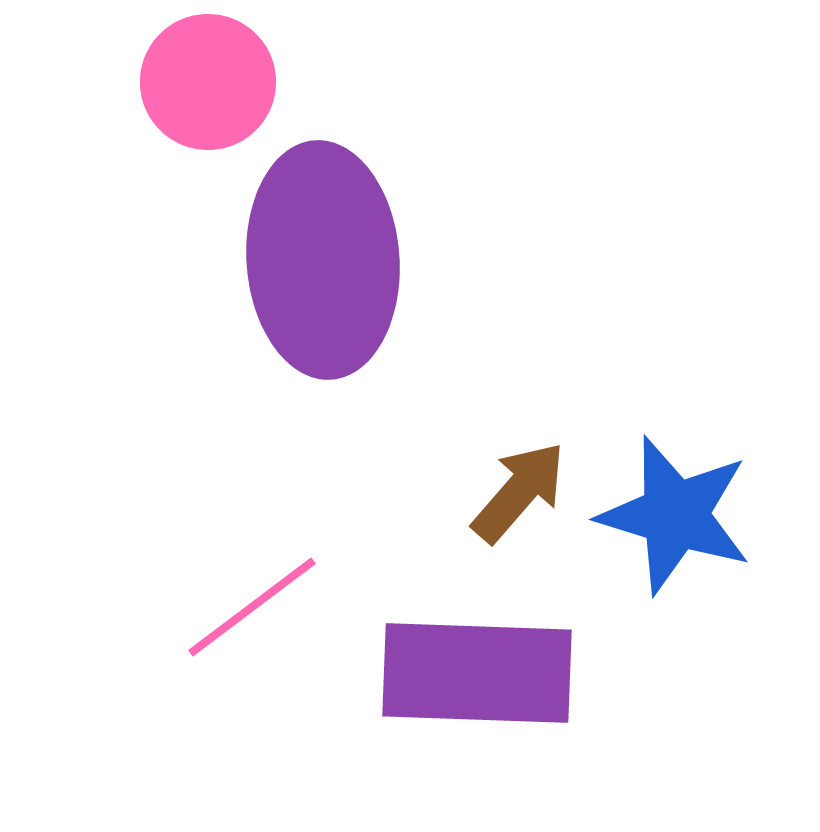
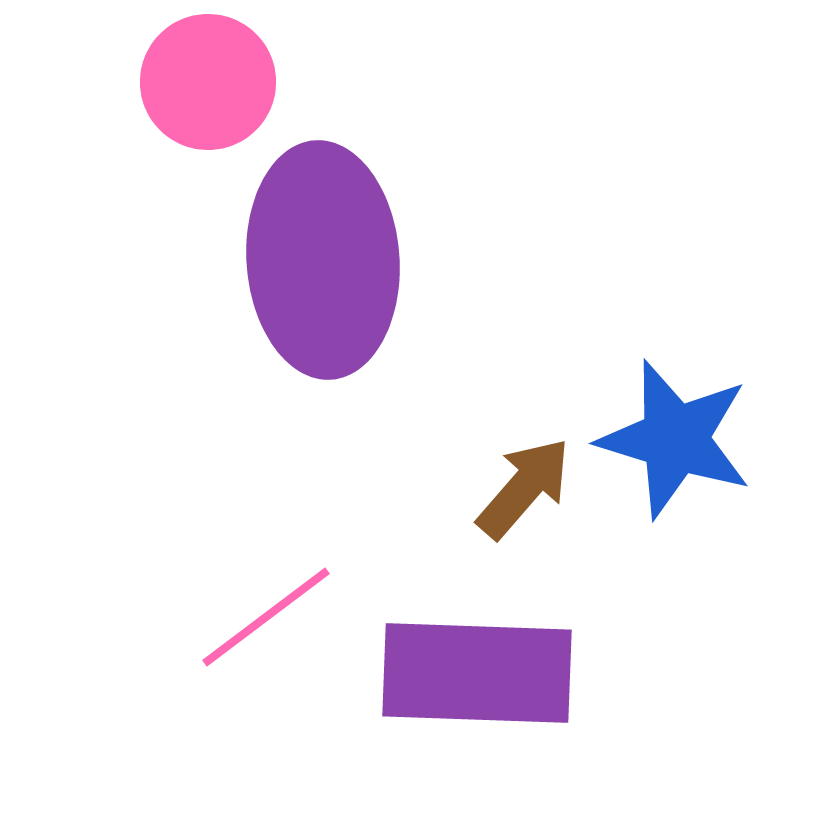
brown arrow: moved 5 px right, 4 px up
blue star: moved 76 px up
pink line: moved 14 px right, 10 px down
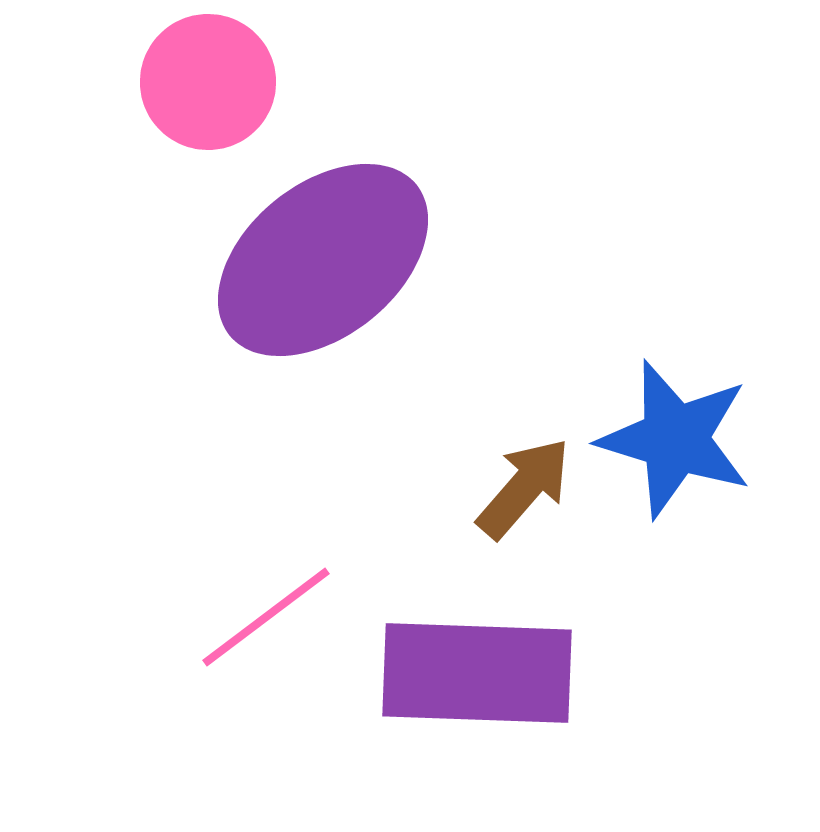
purple ellipse: rotated 55 degrees clockwise
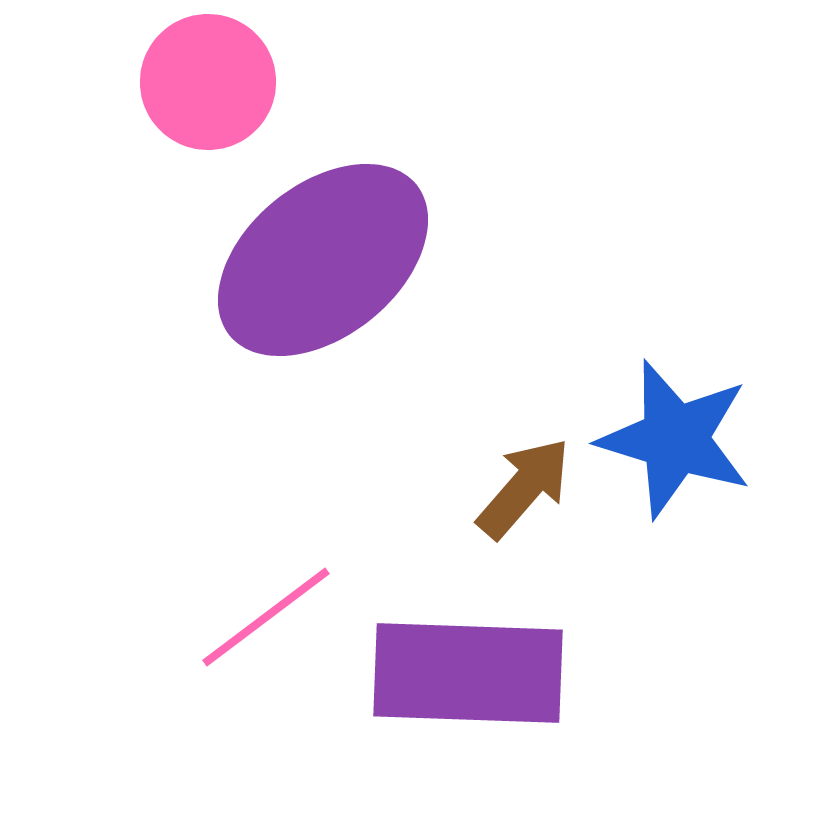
purple rectangle: moved 9 px left
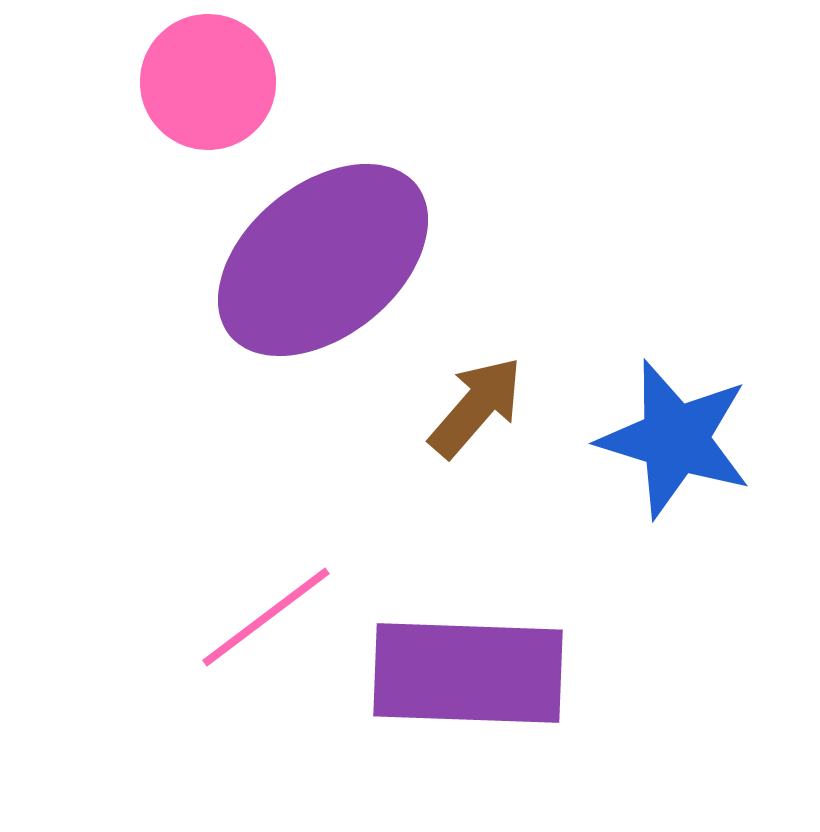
brown arrow: moved 48 px left, 81 px up
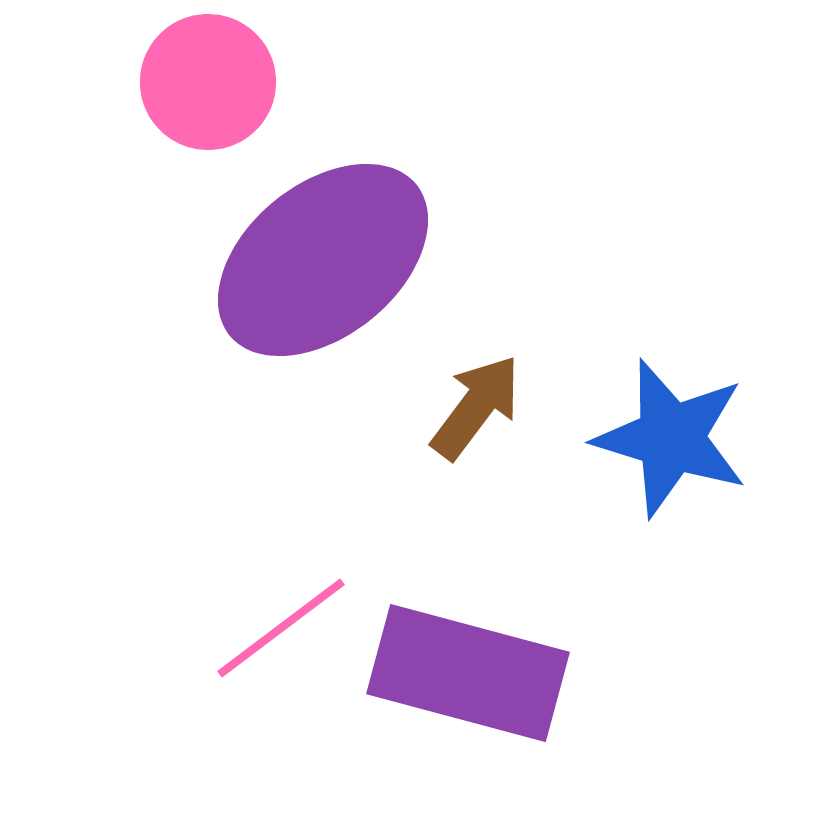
brown arrow: rotated 4 degrees counterclockwise
blue star: moved 4 px left, 1 px up
pink line: moved 15 px right, 11 px down
purple rectangle: rotated 13 degrees clockwise
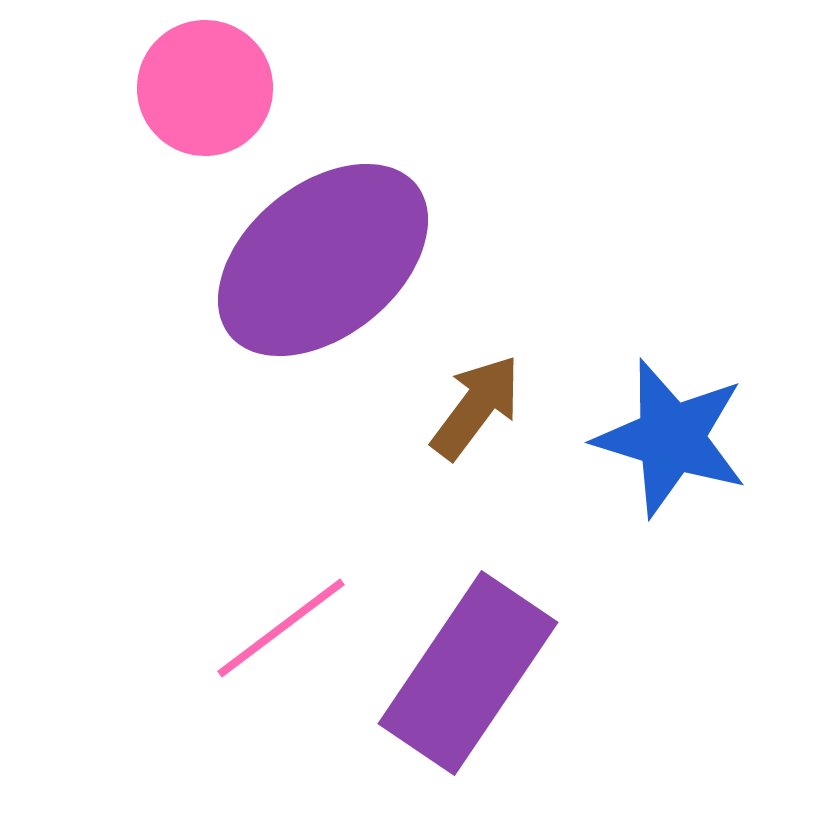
pink circle: moved 3 px left, 6 px down
purple rectangle: rotated 71 degrees counterclockwise
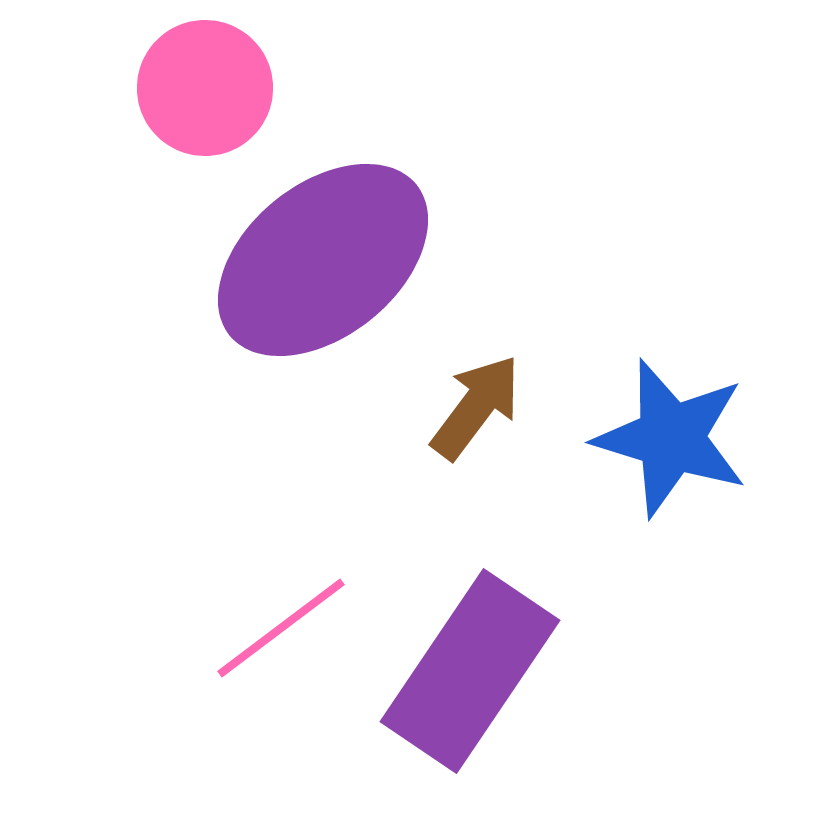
purple rectangle: moved 2 px right, 2 px up
